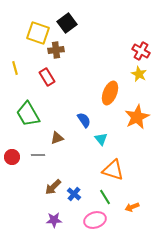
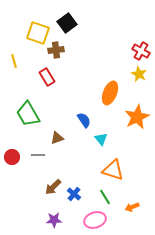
yellow line: moved 1 px left, 7 px up
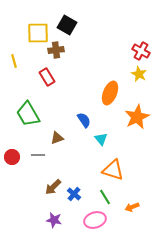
black square: moved 2 px down; rotated 24 degrees counterclockwise
yellow square: rotated 20 degrees counterclockwise
purple star: rotated 14 degrees clockwise
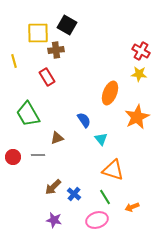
yellow star: rotated 21 degrees counterclockwise
red circle: moved 1 px right
pink ellipse: moved 2 px right
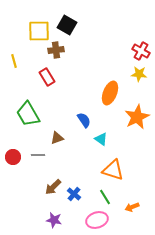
yellow square: moved 1 px right, 2 px up
cyan triangle: rotated 16 degrees counterclockwise
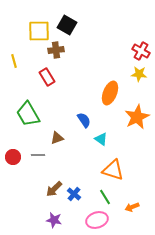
brown arrow: moved 1 px right, 2 px down
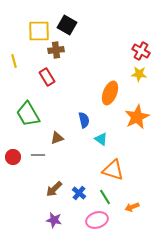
blue semicircle: rotated 21 degrees clockwise
blue cross: moved 5 px right, 1 px up
